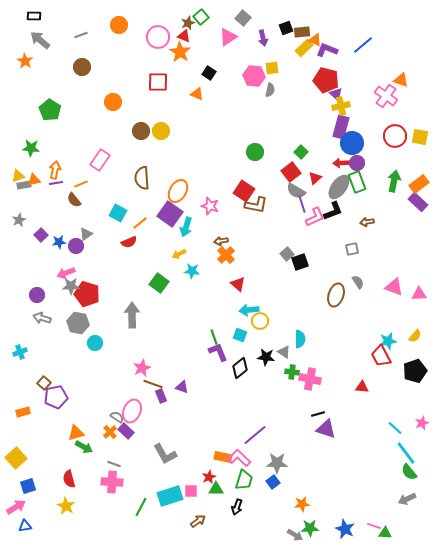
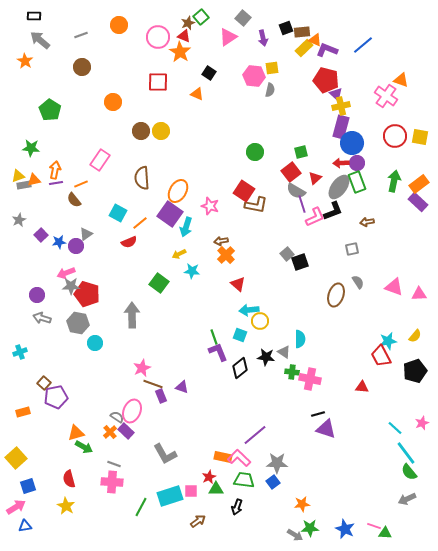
green square at (301, 152): rotated 32 degrees clockwise
green trapezoid at (244, 480): rotated 100 degrees counterclockwise
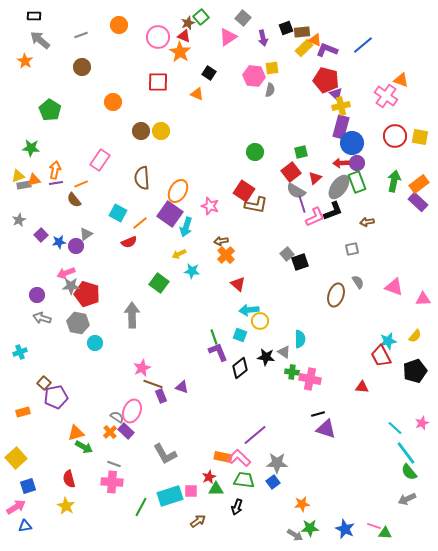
pink triangle at (419, 294): moved 4 px right, 5 px down
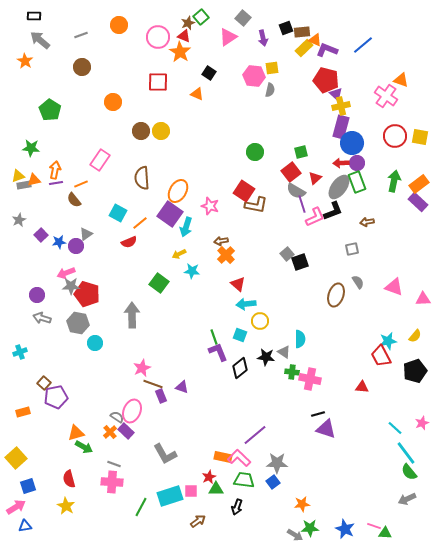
cyan arrow at (249, 310): moved 3 px left, 6 px up
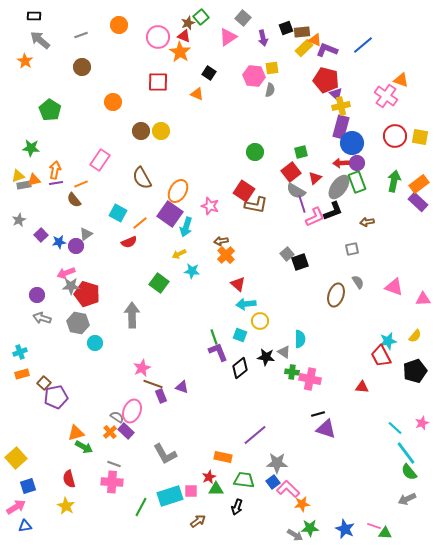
brown semicircle at (142, 178): rotated 25 degrees counterclockwise
orange rectangle at (23, 412): moved 1 px left, 38 px up
pink L-shape at (239, 458): moved 49 px right, 31 px down
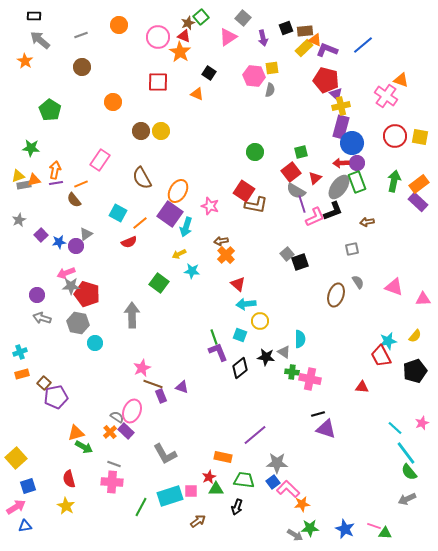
brown rectangle at (302, 32): moved 3 px right, 1 px up
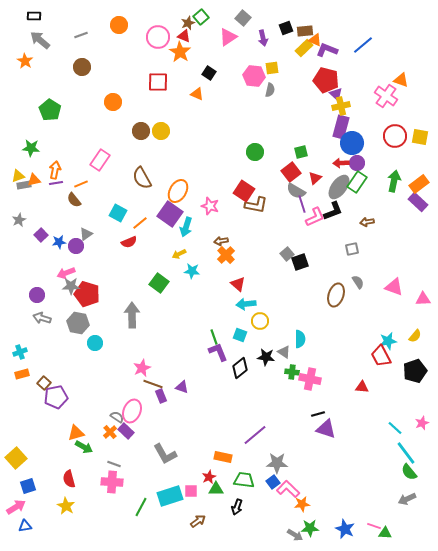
green rectangle at (357, 182): rotated 55 degrees clockwise
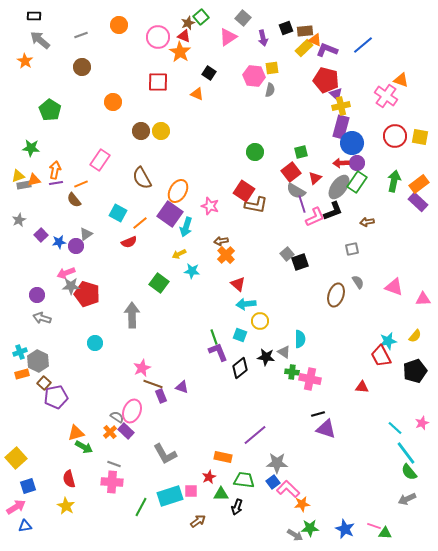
gray hexagon at (78, 323): moved 40 px left, 38 px down; rotated 15 degrees clockwise
green triangle at (216, 489): moved 5 px right, 5 px down
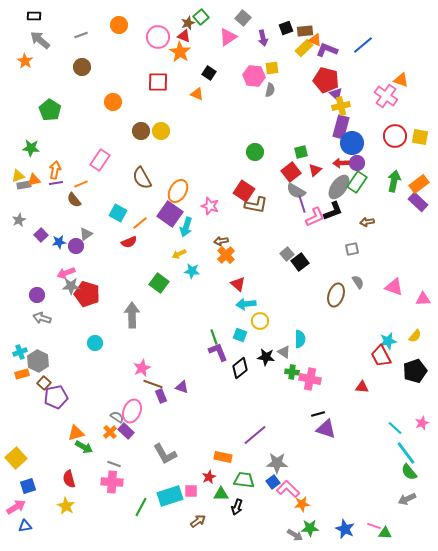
red triangle at (315, 178): moved 8 px up
black square at (300, 262): rotated 18 degrees counterclockwise
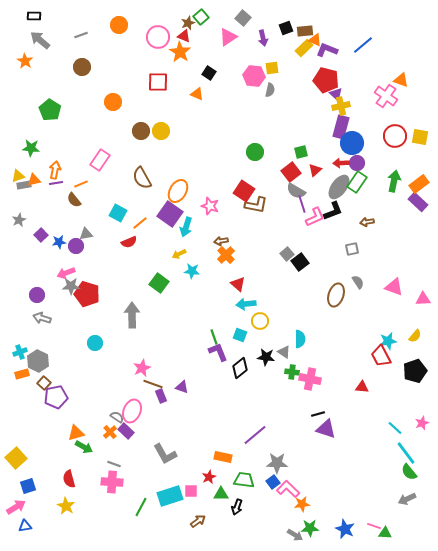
gray triangle at (86, 234): rotated 24 degrees clockwise
